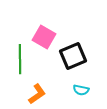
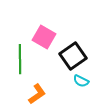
black square: rotated 12 degrees counterclockwise
cyan semicircle: moved 9 px up; rotated 14 degrees clockwise
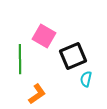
pink square: moved 1 px up
black square: rotated 12 degrees clockwise
cyan semicircle: moved 5 px right, 2 px up; rotated 77 degrees clockwise
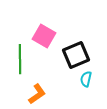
black square: moved 3 px right, 1 px up
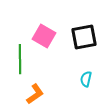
black square: moved 8 px right, 18 px up; rotated 12 degrees clockwise
orange L-shape: moved 2 px left
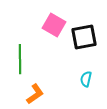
pink square: moved 10 px right, 11 px up
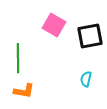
black square: moved 6 px right, 1 px up
green line: moved 2 px left, 1 px up
orange L-shape: moved 11 px left, 3 px up; rotated 45 degrees clockwise
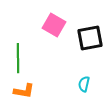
black square: moved 2 px down
cyan semicircle: moved 2 px left, 5 px down
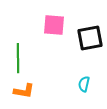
pink square: rotated 25 degrees counterclockwise
